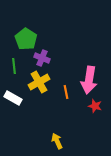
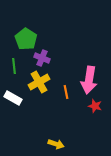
yellow arrow: moved 1 px left, 3 px down; rotated 133 degrees clockwise
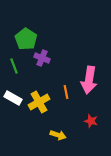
green line: rotated 14 degrees counterclockwise
yellow cross: moved 20 px down
red star: moved 4 px left, 15 px down
yellow arrow: moved 2 px right, 9 px up
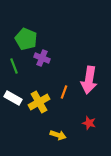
green pentagon: rotated 10 degrees counterclockwise
orange line: moved 2 px left; rotated 32 degrees clockwise
red star: moved 2 px left, 2 px down
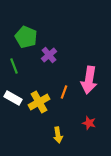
green pentagon: moved 2 px up
purple cross: moved 7 px right, 3 px up; rotated 28 degrees clockwise
yellow arrow: rotated 63 degrees clockwise
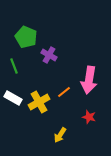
purple cross: rotated 21 degrees counterclockwise
orange line: rotated 32 degrees clockwise
red star: moved 6 px up
yellow arrow: moved 2 px right; rotated 42 degrees clockwise
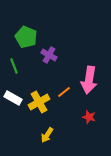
yellow arrow: moved 13 px left
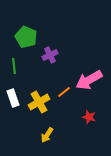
purple cross: moved 1 px right; rotated 35 degrees clockwise
green line: rotated 14 degrees clockwise
pink arrow: rotated 52 degrees clockwise
white rectangle: rotated 42 degrees clockwise
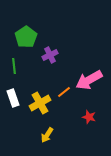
green pentagon: rotated 15 degrees clockwise
yellow cross: moved 1 px right, 1 px down
